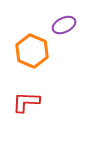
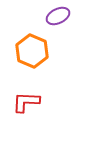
purple ellipse: moved 6 px left, 9 px up
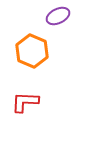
red L-shape: moved 1 px left
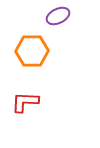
orange hexagon: rotated 24 degrees counterclockwise
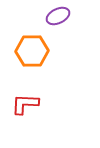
red L-shape: moved 2 px down
